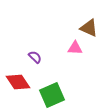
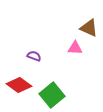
purple semicircle: moved 1 px left, 1 px up; rotated 24 degrees counterclockwise
red diamond: moved 1 px right, 3 px down; rotated 20 degrees counterclockwise
green square: rotated 15 degrees counterclockwise
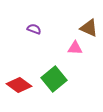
purple semicircle: moved 27 px up
green square: moved 2 px right, 16 px up
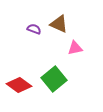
brown triangle: moved 30 px left, 4 px up
pink triangle: rotated 14 degrees counterclockwise
